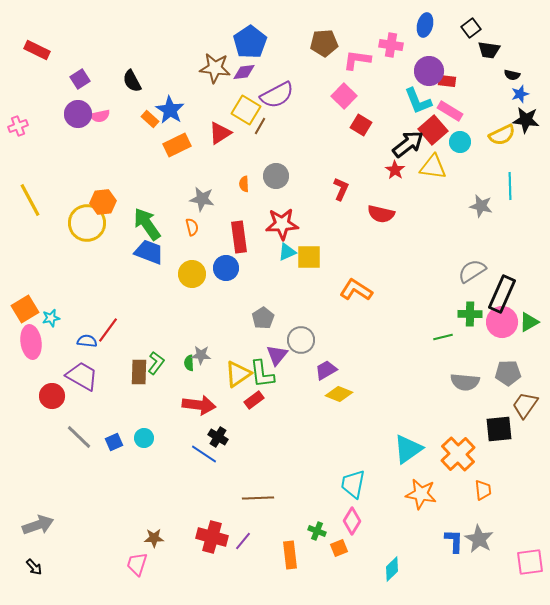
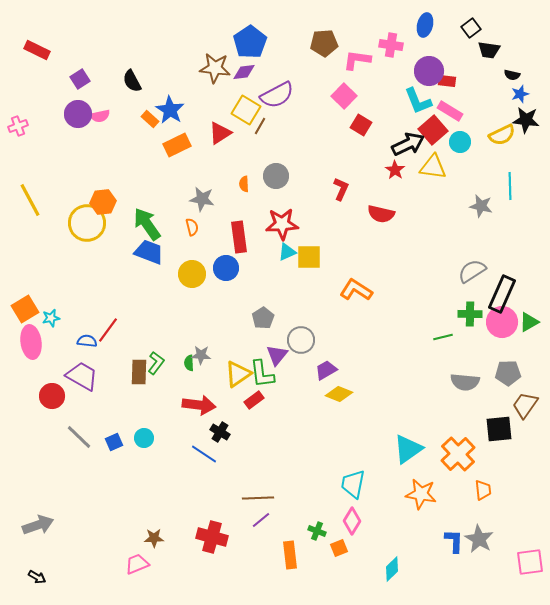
black arrow at (408, 144): rotated 12 degrees clockwise
black cross at (218, 437): moved 2 px right, 5 px up
purple line at (243, 541): moved 18 px right, 21 px up; rotated 12 degrees clockwise
pink trapezoid at (137, 564): rotated 50 degrees clockwise
black arrow at (34, 567): moved 3 px right, 10 px down; rotated 18 degrees counterclockwise
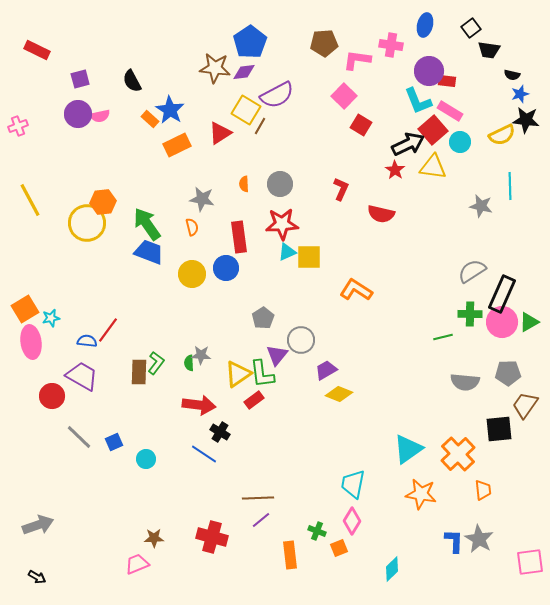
purple square at (80, 79): rotated 18 degrees clockwise
gray circle at (276, 176): moved 4 px right, 8 px down
cyan circle at (144, 438): moved 2 px right, 21 px down
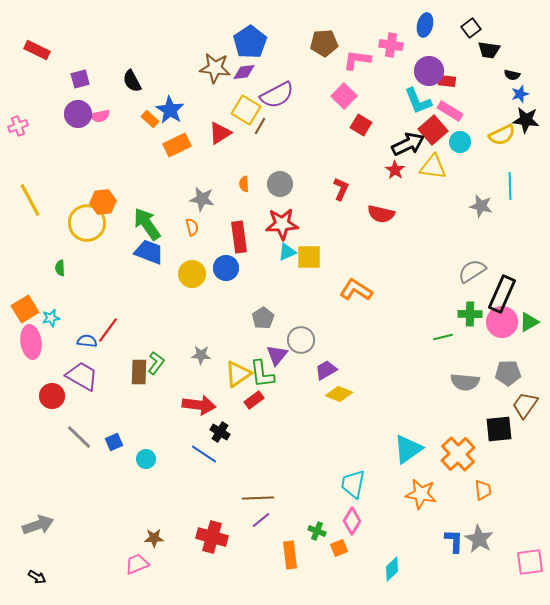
green semicircle at (189, 363): moved 129 px left, 95 px up
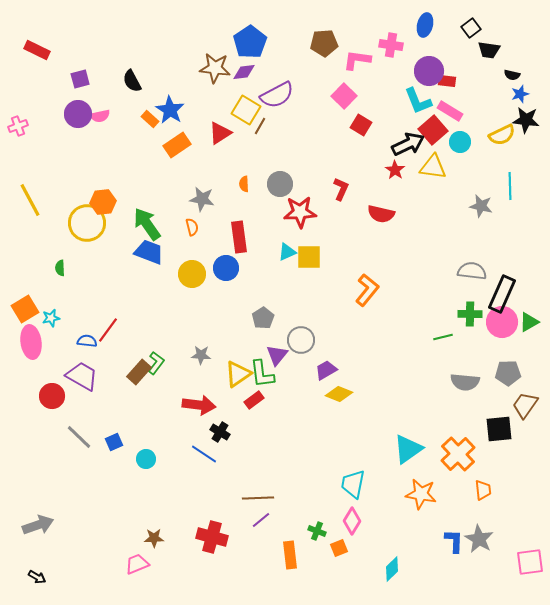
orange rectangle at (177, 145): rotated 8 degrees counterclockwise
red star at (282, 224): moved 18 px right, 12 px up
gray semicircle at (472, 271): rotated 40 degrees clockwise
orange L-shape at (356, 290): moved 11 px right; rotated 96 degrees clockwise
brown rectangle at (139, 372): rotated 40 degrees clockwise
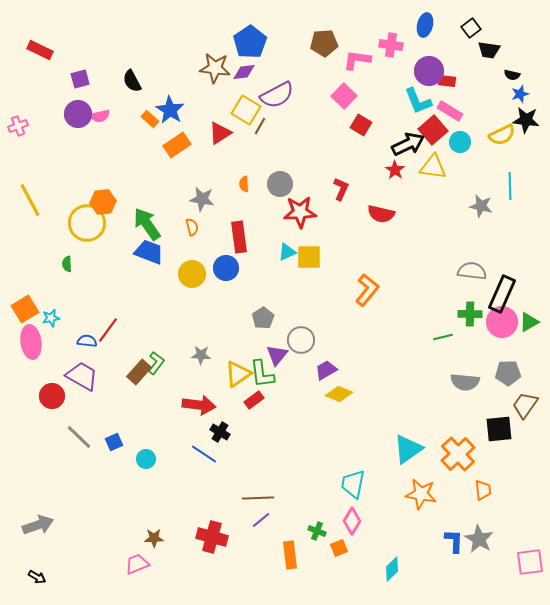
red rectangle at (37, 50): moved 3 px right
green semicircle at (60, 268): moved 7 px right, 4 px up
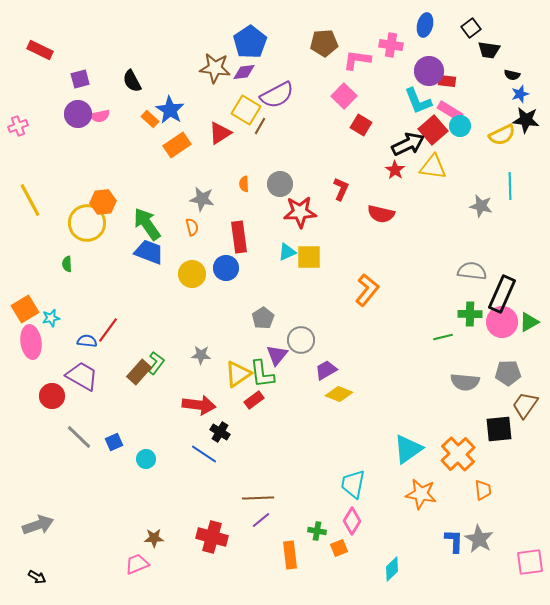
cyan circle at (460, 142): moved 16 px up
green cross at (317, 531): rotated 12 degrees counterclockwise
